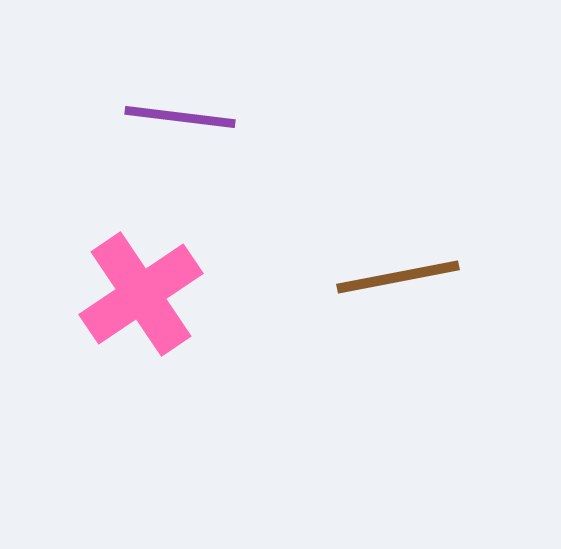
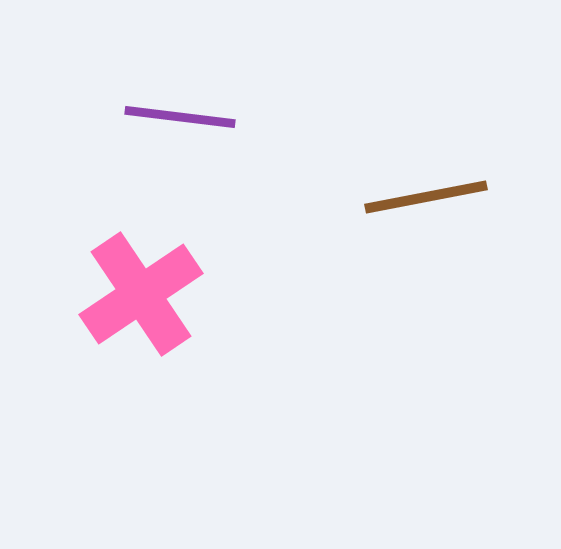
brown line: moved 28 px right, 80 px up
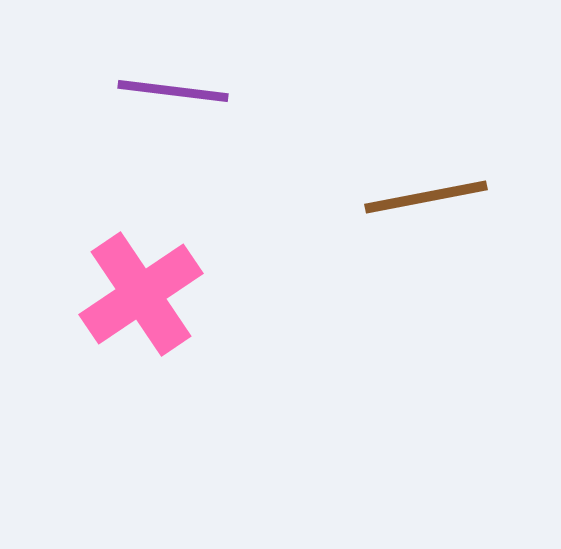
purple line: moved 7 px left, 26 px up
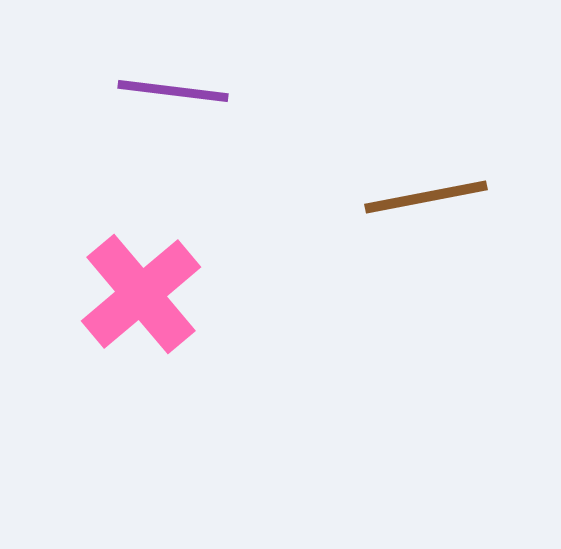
pink cross: rotated 6 degrees counterclockwise
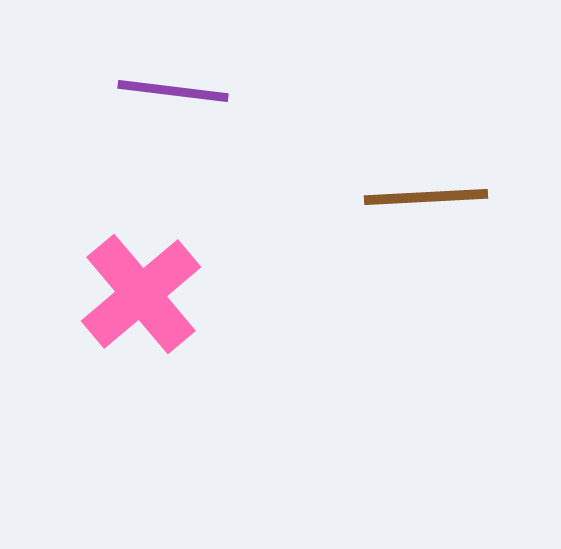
brown line: rotated 8 degrees clockwise
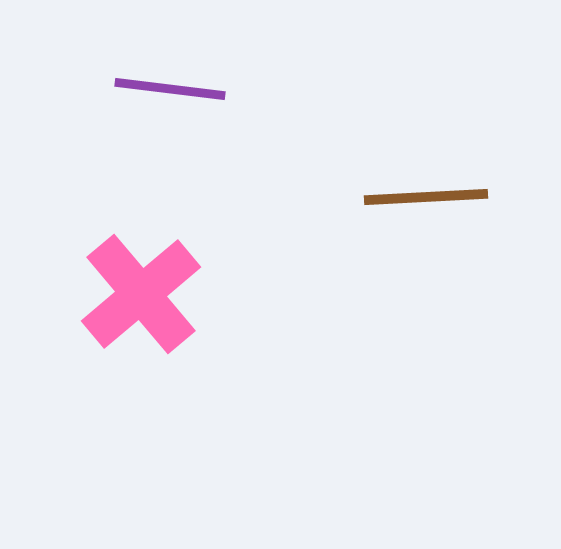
purple line: moved 3 px left, 2 px up
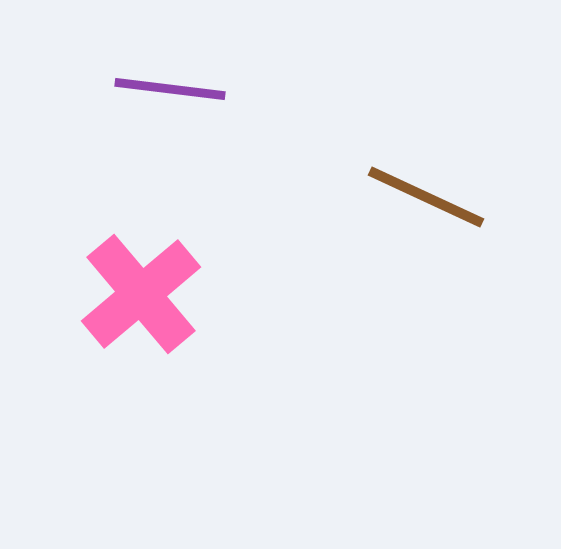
brown line: rotated 28 degrees clockwise
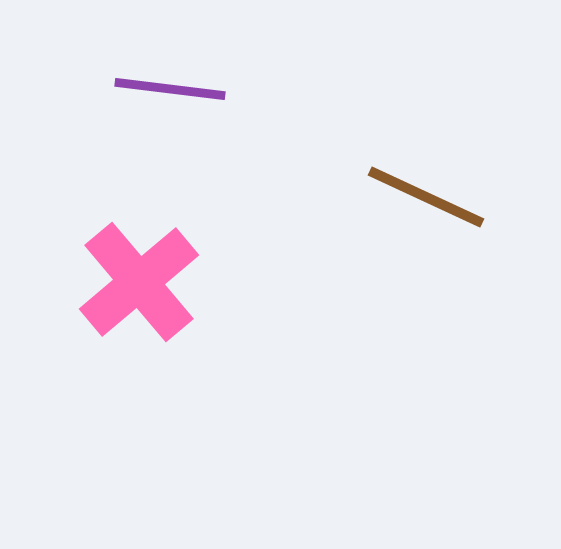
pink cross: moved 2 px left, 12 px up
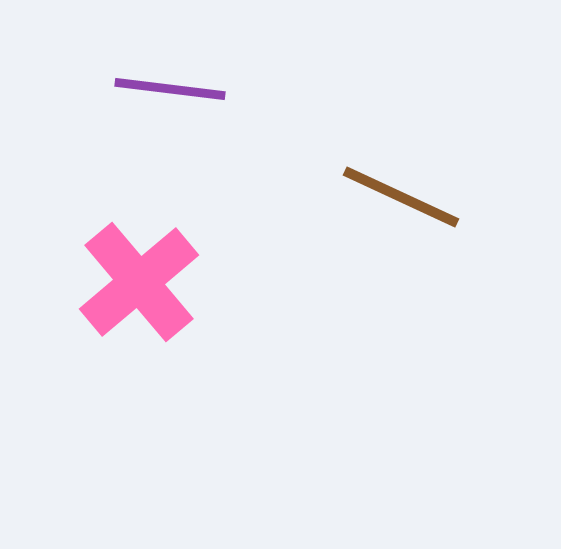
brown line: moved 25 px left
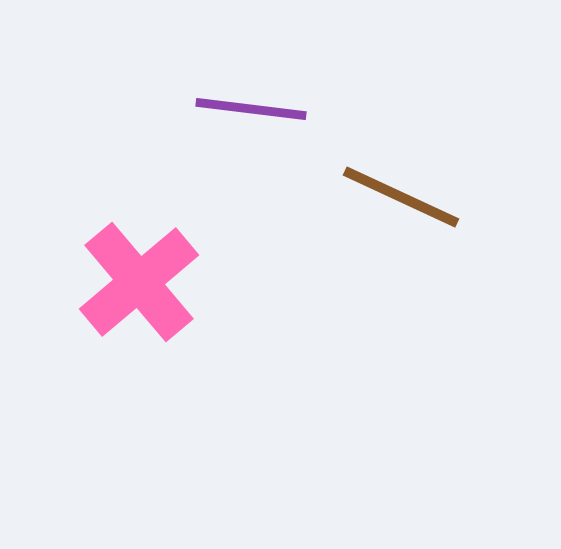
purple line: moved 81 px right, 20 px down
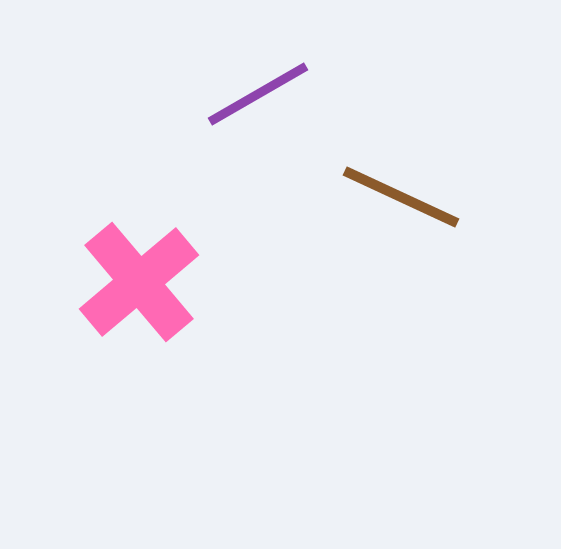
purple line: moved 7 px right, 15 px up; rotated 37 degrees counterclockwise
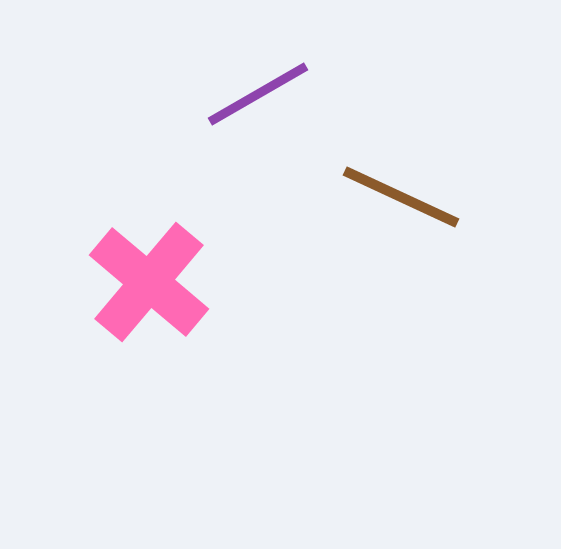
pink cross: moved 10 px right; rotated 10 degrees counterclockwise
